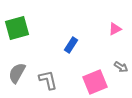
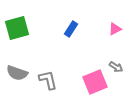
blue rectangle: moved 16 px up
gray arrow: moved 5 px left
gray semicircle: rotated 100 degrees counterclockwise
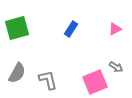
gray semicircle: rotated 80 degrees counterclockwise
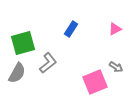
green square: moved 6 px right, 15 px down
gray L-shape: moved 17 px up; rotated 65 degrees clockwise
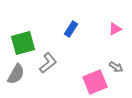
gray semicircle: moved 1 px left, 1 px down
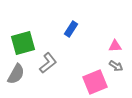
pink triangle: moved 17 px down; rotated 24 degrees clockwise
gray arrow: moved 1 px up
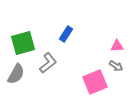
blue rectangle: moved 5 px left, 5 px down
pink triangle: moved 2 px right
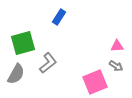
blue rectangle: moved 7 px left, 17 px up
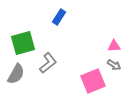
pink triangle: moved 3 px left
gray arrow: moved 2 px left, 1 px up
pink square: moved 2 px left, 1 px up
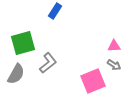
blue rectangle: moved 4 px left, 6 px up
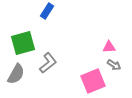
blue rectangle: moved 8 px left
pink triangle: moved 5 px left, 1 px down
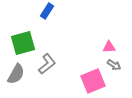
gray L-shape: moved 1 px left, 1 px down
